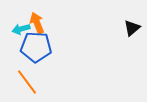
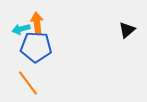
orange arrow: rotated 15 degrees clockwise
black triangle: moved 5 px left, 2 px down
orange line: moved 1 px right, 1 px down
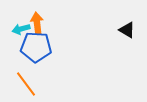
black triangle: rotated 48 degrees counterclockwise
orange line: moved 2 px left, 1 px down
